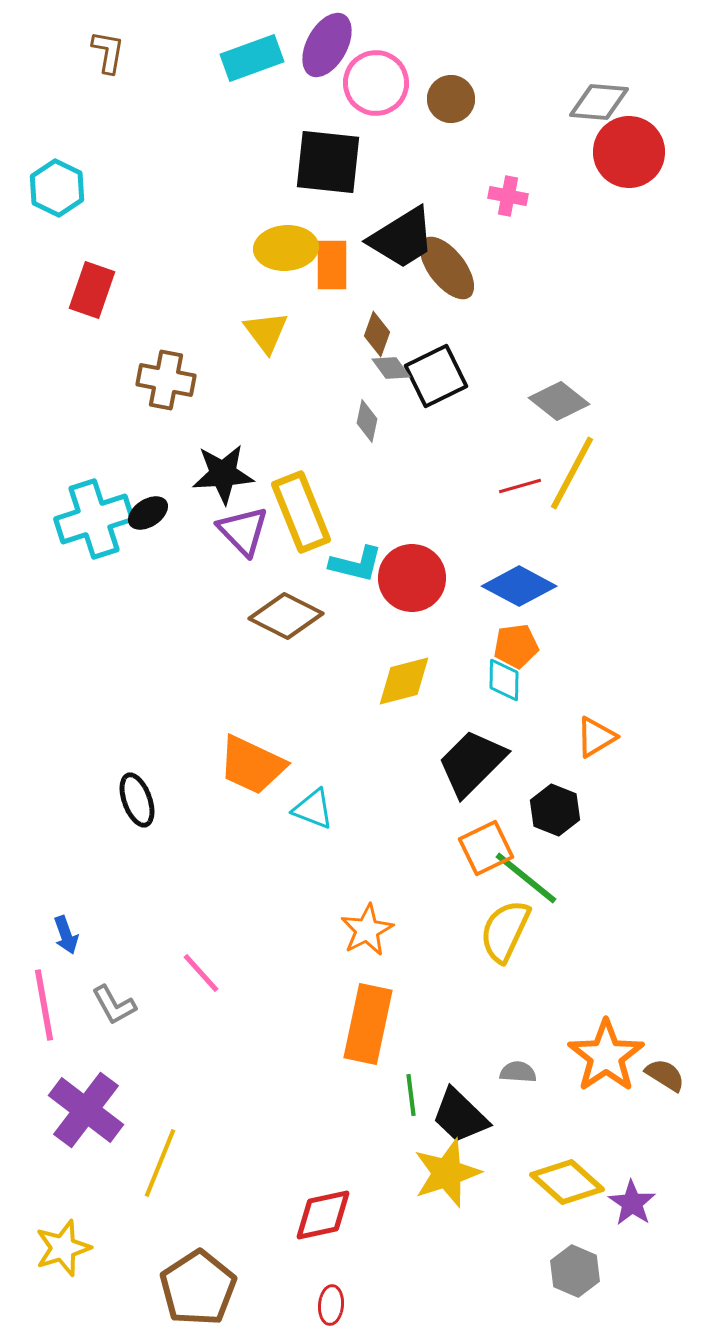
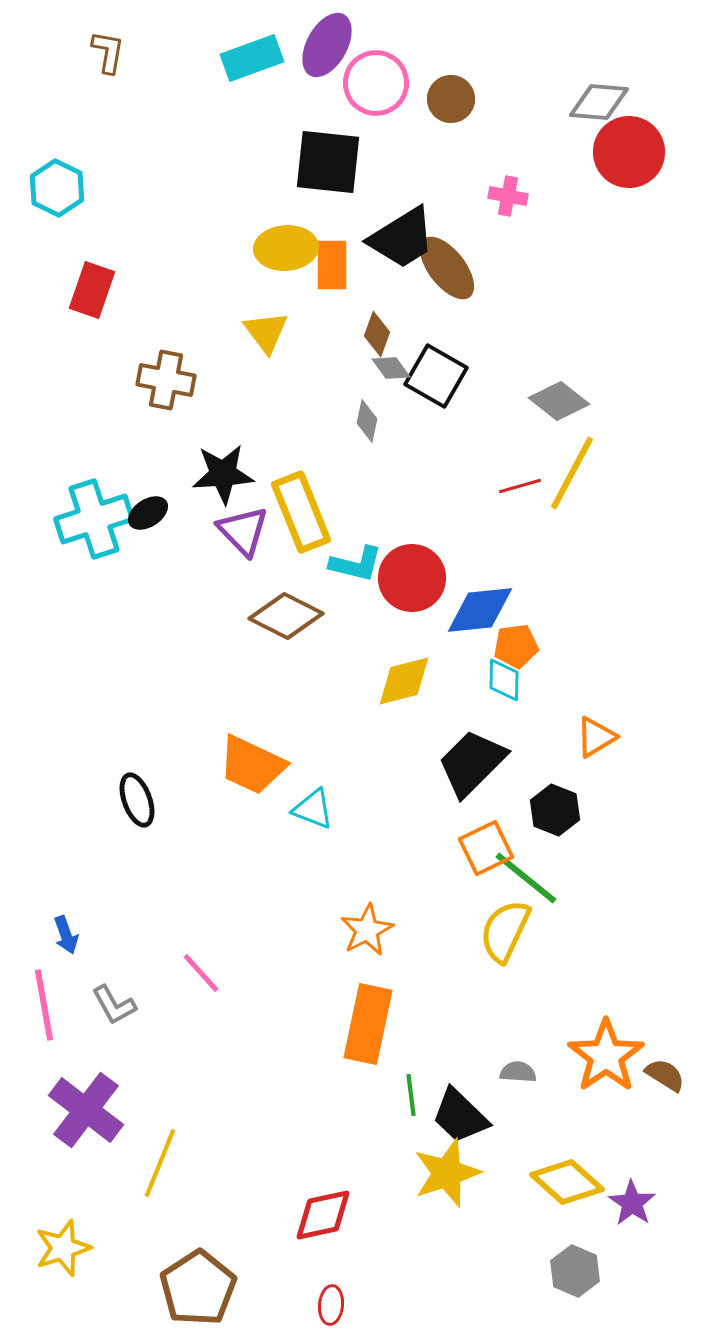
black square at (436, 376): rotated 34 degrees counterclockwise
blue diamond at (519, 586): moved 39 px left, 24 px down; rotated 34 degrees counterclockwise
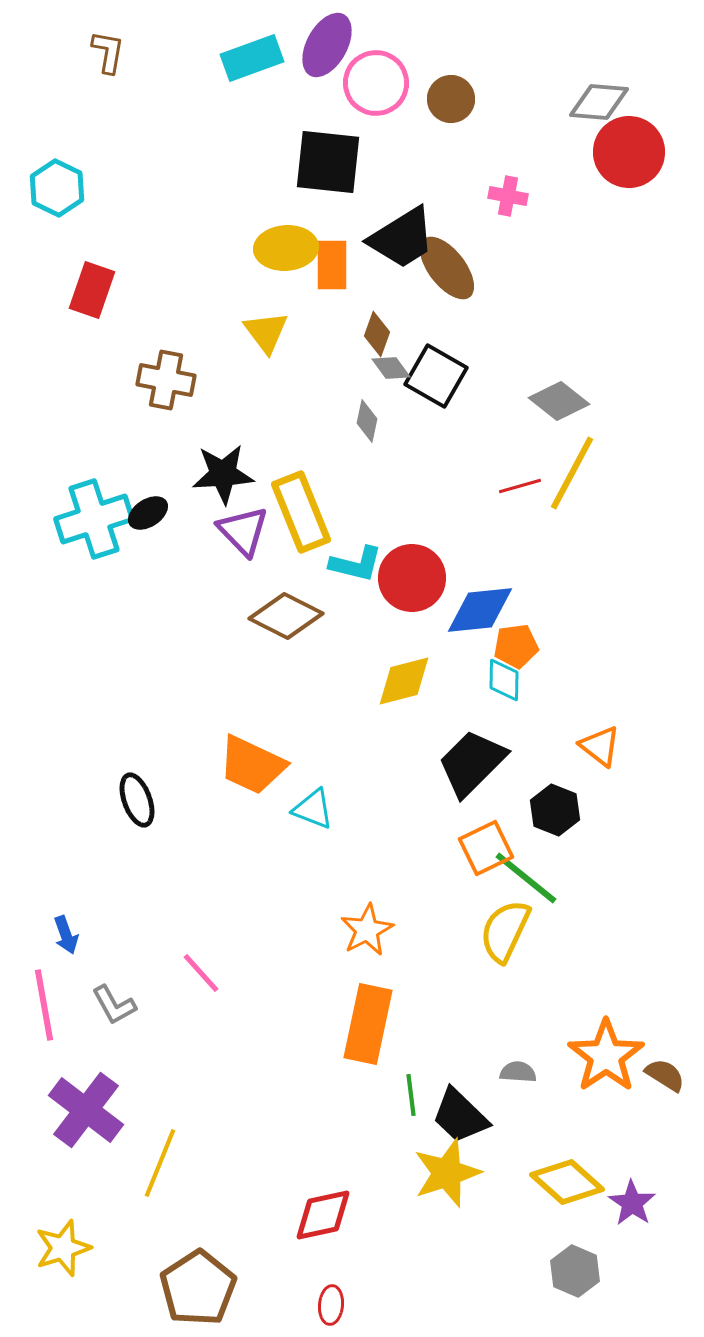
orange triangle at (596, 737): moved 4 px right, 9 px down; rotated 51 degrees counterclockwise
